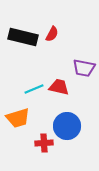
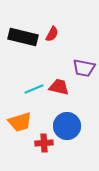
orange trapezoid: moved 2 px right, 4 px down
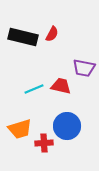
red trapezoid: moved 2 px right, 1 px up
orange trapezoid: moved 7 px down
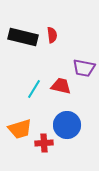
red semicircle: moved 1 px down; rotated 35 degrees counterclockwise
cyan line: rotated 36 degrees counterclockwise
blue circle: moved 1 px up
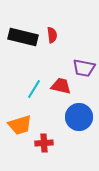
blue circle: moved 12 px right, 8 px up
orange trapezoid: moved 4 px up
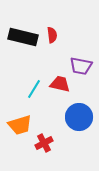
purple trapezoid: moved 3 px left, 2 px up
red trapezoid: moved 1 px left, 2 px up
red cross: rotated 24 degrees counterclockwise
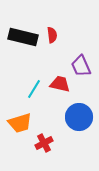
purple trapezoid: rotated 55 degrees clockwise
orange trapezoid: moved 2 px up
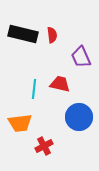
black rectangle: moved 3 px up
purple trapezoid: moved 9 px up
cyan line: rotated 24 degrees counterclockwise
orange trapezoid: rotated 10 degrees clockwise
red cross: moved 3 px down
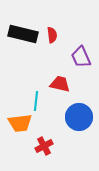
cyan line: moved 2 px right, 12 px down
